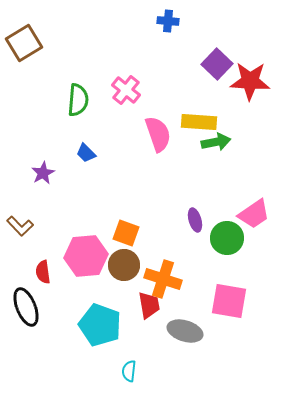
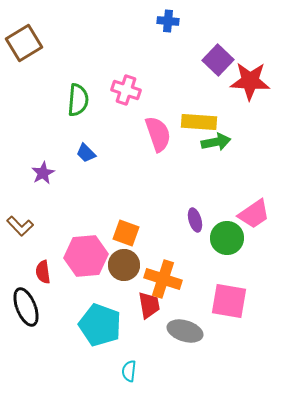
purple square: moved 1 px right, 4 px up
pink cross: rotated 20 degrees counterclockwise
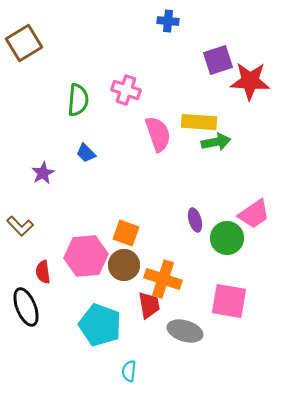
purple square: rotated 28 degrees clockwise
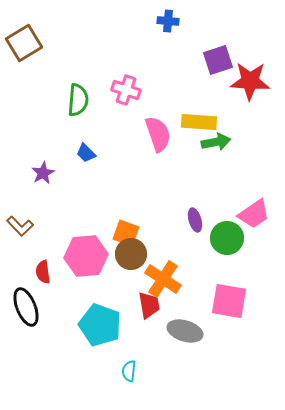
brown circle: moved 7 px right, 11 px up
orange cross: rotated 15 degrees clockwise
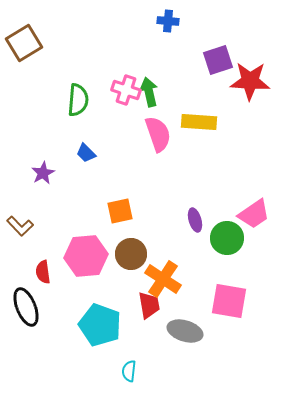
green arrow: moved 67 px left, 50 px up; rotated 92 degrees counterclockwise
orange square: moved 6 px left, 22 px up; rotated 32 degrees counterclockwise
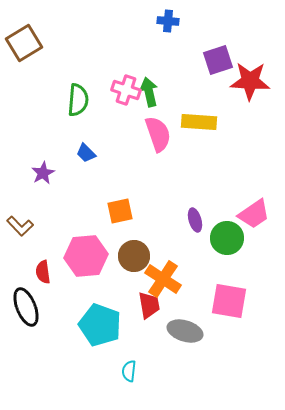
brown circle: moved 3 px right, 2 px down
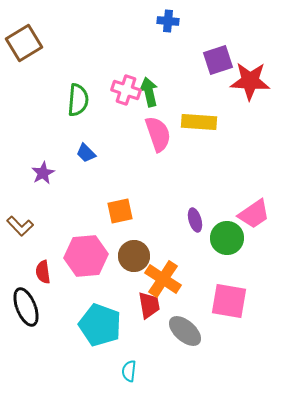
gray ellipse: rotated 24 degrees clockwise
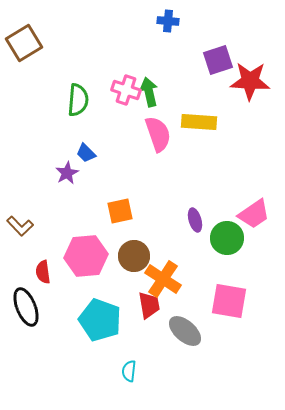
purple star: moved 24 px right
cyan pentagon: moved 5 px up
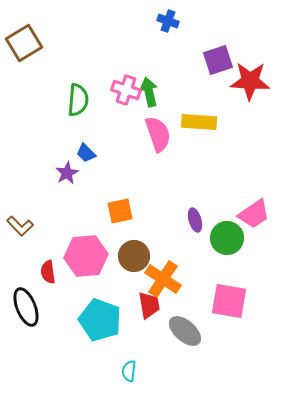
blue cross: rotated 15 degrees clockwise
red semicircle: moved 5 px right
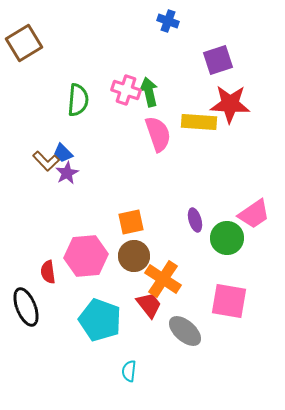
red star: moved 20 px left, 23 px down
blue trapezoid: moved 23 px left
orange square: moved 11 px right, 11 px down
brown L-shape: moved 26 px right, 65 px up
red trapezoid: rotated 28 degrees counterclockwise
